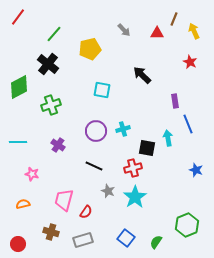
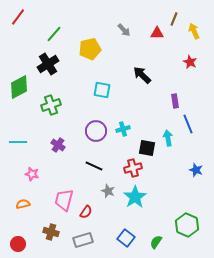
black cross: rotated 20 degrees clockwise
green hexagon: rotated 15 degrees counterclockwise
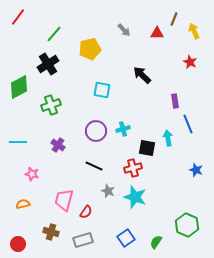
cyan star: rotated 20 degrees counterclockwise
blue square: rotated 18 degrees clockwise
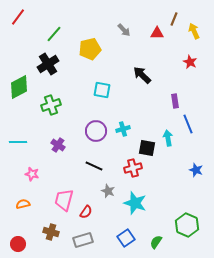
cyan star: moved 6 px down
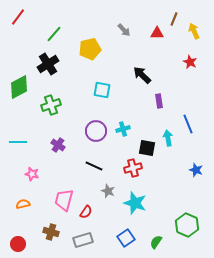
purple rectangle: moved 16 px left
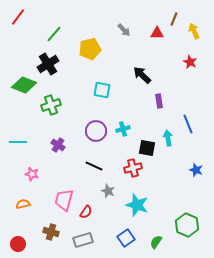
green diamond: moved 5 px right, 2 px up; rotated 50 degrees clockwise
cyan star: moved 2 px right, 2 px down
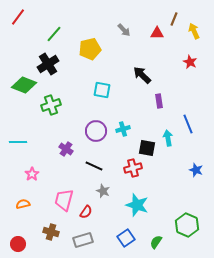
purple cross: moved 8 px right, 4 px down
pink star: rotated 24 degrees clockwise
gray star: moved 5 px left
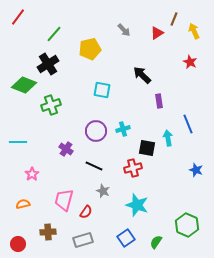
red triangle: rotated 32 degrees counterclockwise
brown cross: moved 3 px left; rotated 21 degrees counterclockwise
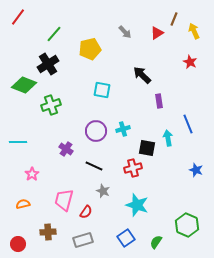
gray arrow: moved 1 px right, 2 px down
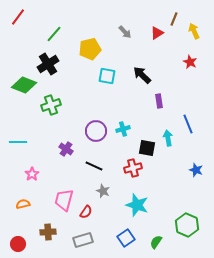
cyan square: moved 5 px right, 14 px up
